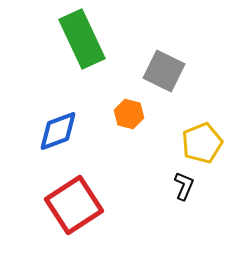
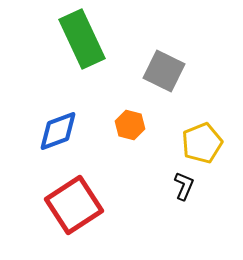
orange hexagon: moved 1 px right, 11 px down
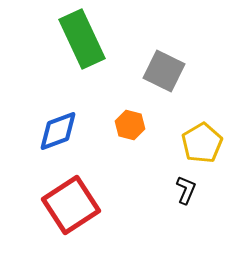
yellow pentagon: rotated 9 degrees counterclockwise
black L-shape: moved 2 px right, 4 px down
red square: moved 3 px left
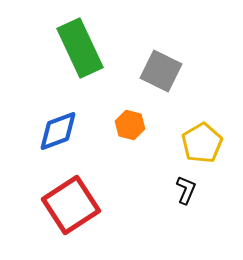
green rectangle: moved 2 px left, 9 px down
gray square: moved 3 px left
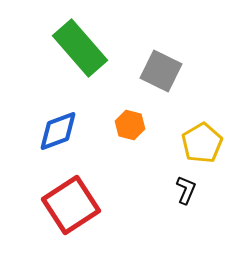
green rectangle: rotated 16 degrees counterclockwise
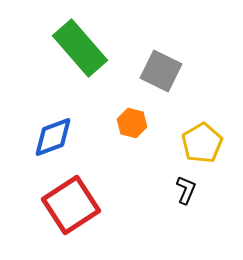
orange hexagon: moved 2 px right, 2 px up
blue diamond: moved 5 px left, 6 px down
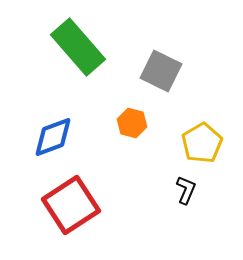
green rectangle: moved 2 px left, 1 px up
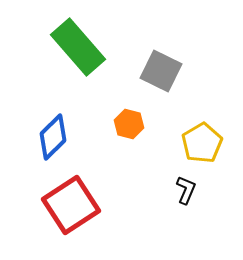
orange hexagon: moved 3 px left, 1 px down
blue diamond: rotated 24 degrees counterclockwise
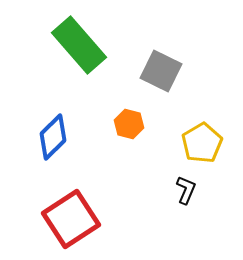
green rectangle: moved 1 px right, 2 px up
red square: moved 14 px down
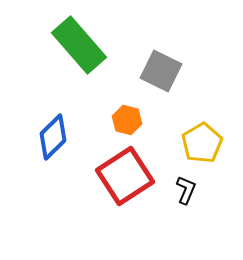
orange hexagon: moved 2 px left, 4 px up
red square: moved 54 px right, 43 px up
